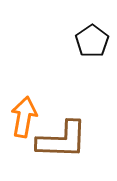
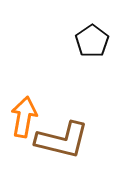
brown L-shape: rotated 12 degrees clockwise
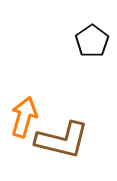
orange arrow: rotated 6 degrees clockwise
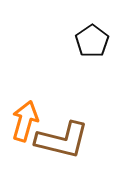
orange arrow: moved 1 px right, 4 px down
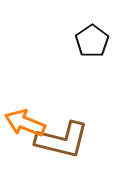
orange arrow: moved 2 px down; rotated 84 degrees counterclockwise
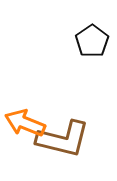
brown L-shape: moved 1 px right, 1 px up
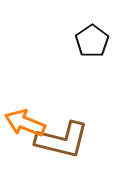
brown L-shape: moved 1 px left, 1 px down
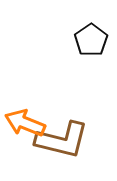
black pentagon: moved 1 px left, 1 px up
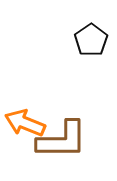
brown L-shape: rotated 14 degrees counterclockwise
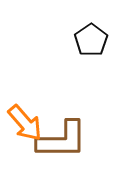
orange arrow: rotated 153 degrees counterclockwise
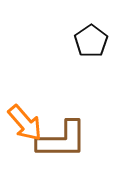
black pentagon: moved 1 px down
